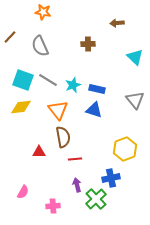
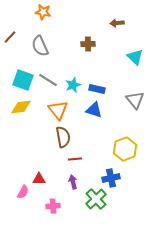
red triangle: moved 27 px down
purple arrow: moved 4 px left, 3 px up
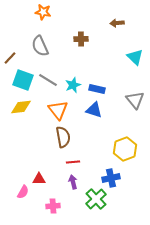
brown line: moved 21 px down
brown cross: moved 7 px left, 5 px up
red line: moved 2 px left, 3 px down
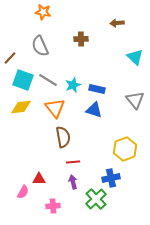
orange triangle: moved 3 px left, 2 px up
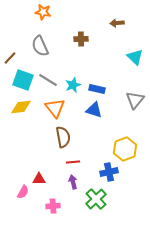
gray triangle: rotated 18 degrees clockwise
blue cross: moved 2 px left, 6 px up
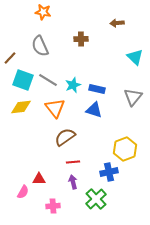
gray triangle: moved 2 px left, 3 px up
brown semicircle: moved 2 px right; rotated 115 degrees counterclockwise
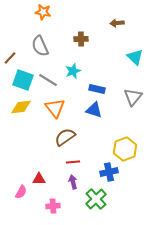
cyan star: moved 14 px up
pink semicircle: moved 2 px left
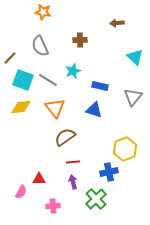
brown cross: moved 1 px left, 1 px down
blue rectangle: moved 3 px right, 3 px up
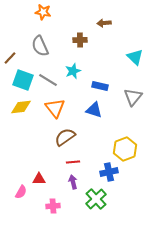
brown arrow: moved 13 px left
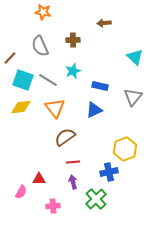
brown cross: moved 7 px left
blue triangle: rotated 42 degrees counterclockwise
